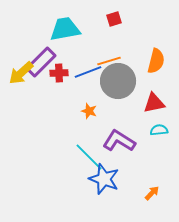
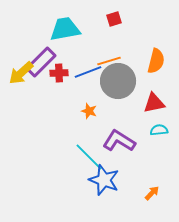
blue star: moved 1 px down
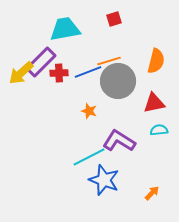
cyan line: rotated 72 degrees counterclockwise
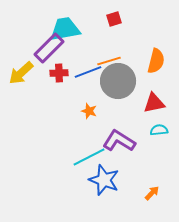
purple rectangle: moved 8 px right, 14 px up
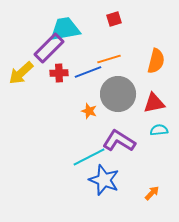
orange line: moved 2 px up
gray circle: moved 13 px down
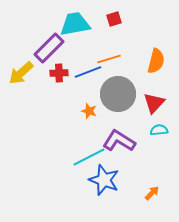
cyan trapezoid: moved 10 px right, 5 px up
red triangle: rotated 35 degrees counterclockwise
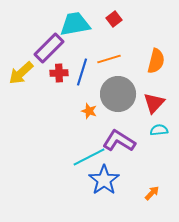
red square: rotated 21 degrees counterclockwise
blue line: moved 6 px left; rotated 52 degrees counterclockwise
blue star: rotated 16 degrees clockwise
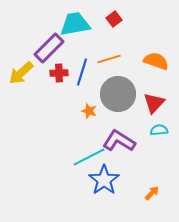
orange semicircle: rotated 85 degrees counterclockwise
